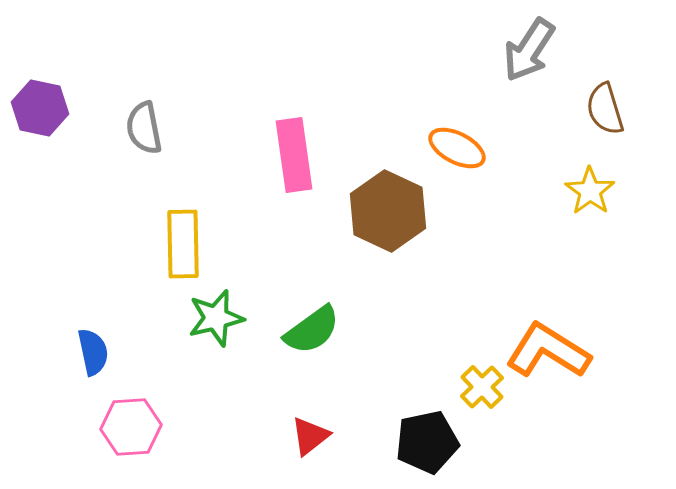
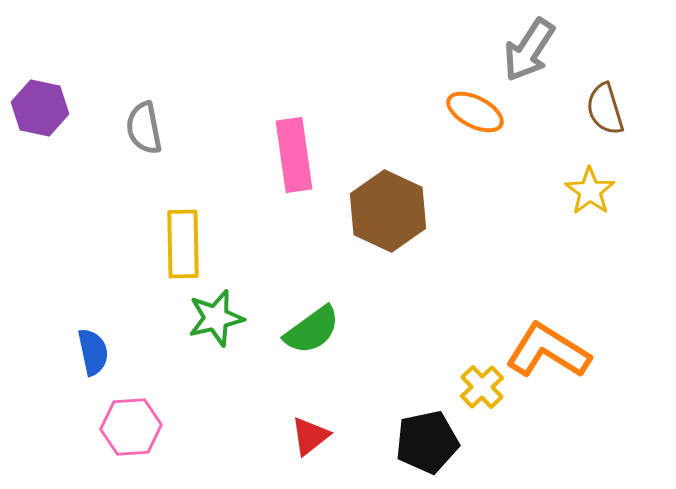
orange ellipse: moved 18 px right, 36 px up
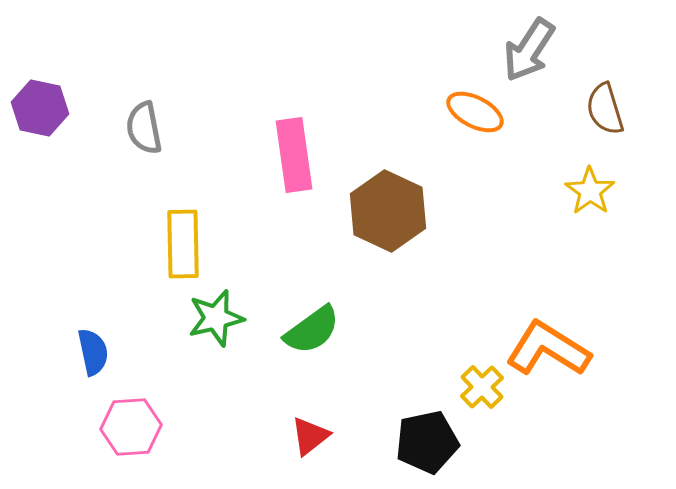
orange L-shape: moved 2 px up
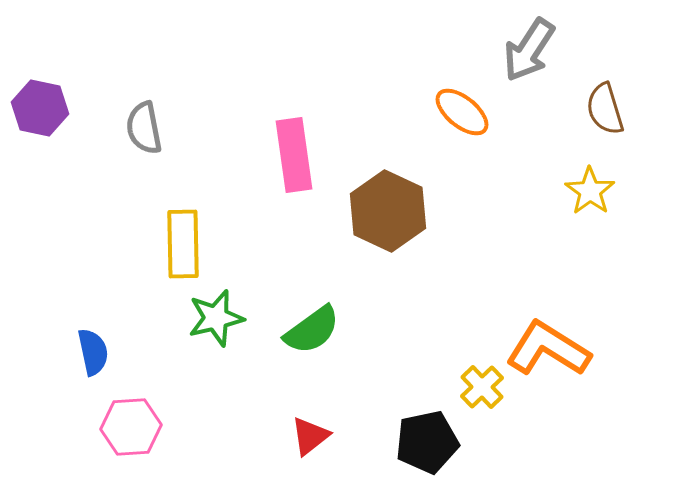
orange ellipse: moved 13 px left; rotated 12 degrees clockwise
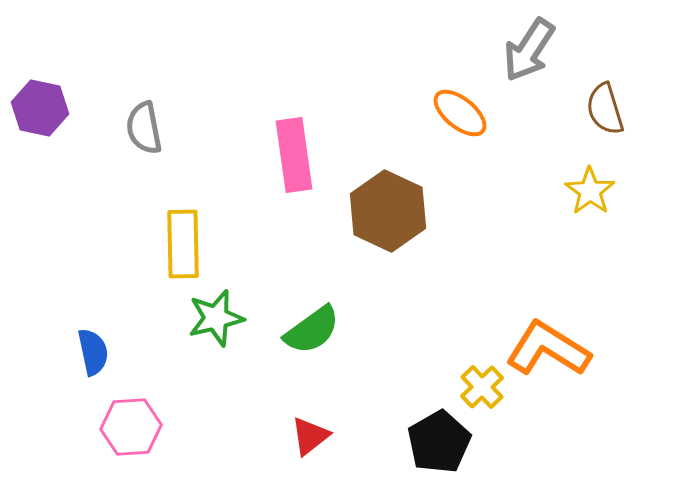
orange ellipse: moved 2 px left, 1 px down
black pentagon: moved 12 px right; rotated 18 degrees counterclockwise
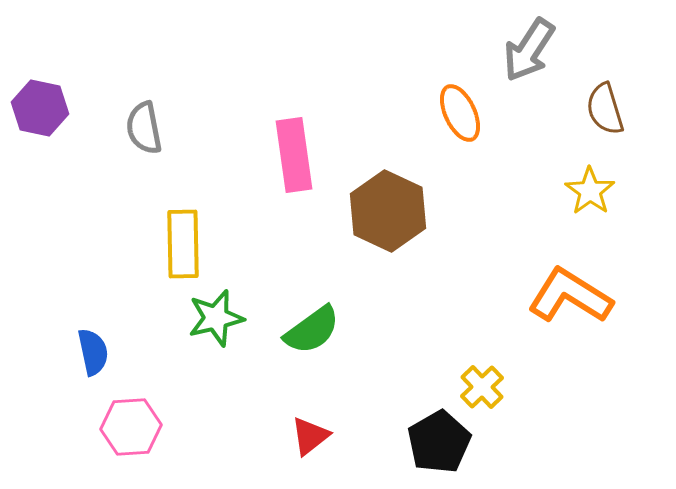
orange ellipse: rotated 26 degrees clockwise
orange L-shape: moved 22 px right, 53 px up
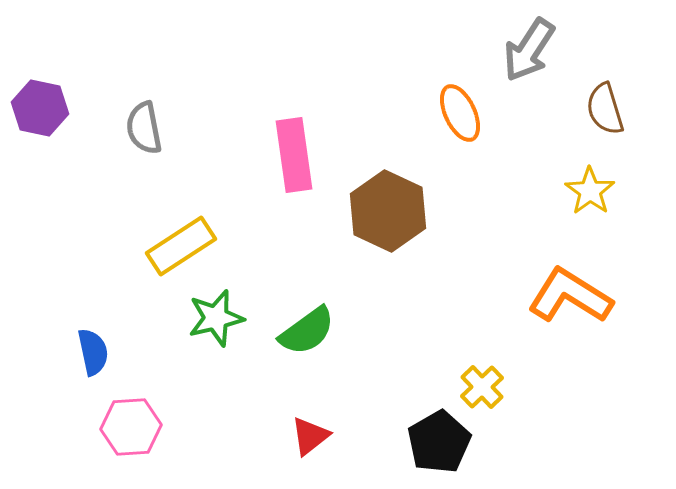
yellow rectangle: moved 2 px left, 2 px down; rotated 58 degrees clockwise
green semicircle: moved 5 px left, 1 px down
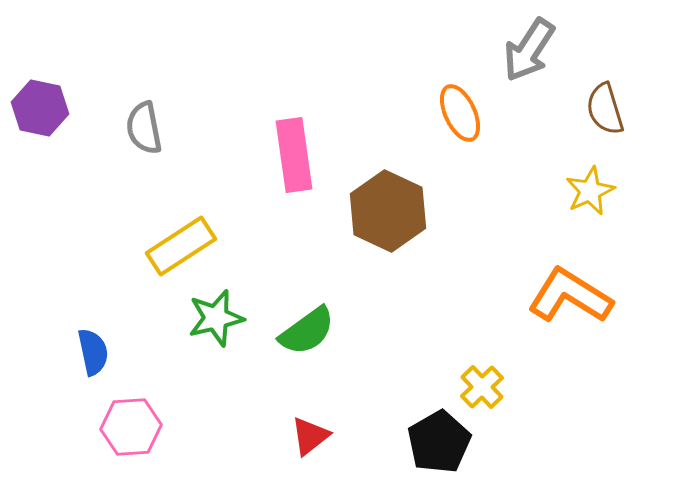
yellow star: rotated 12 degrees clockwise
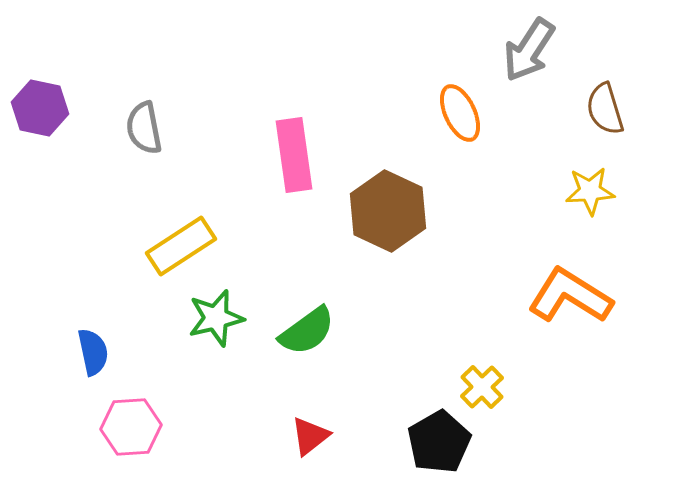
yellow star: rotated 21 degrees clockwise
